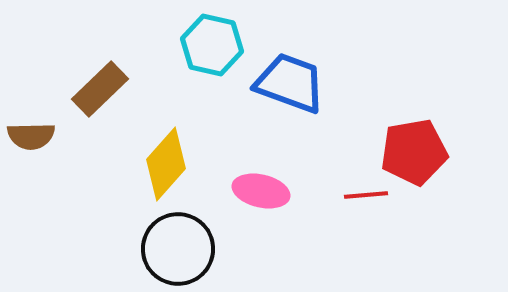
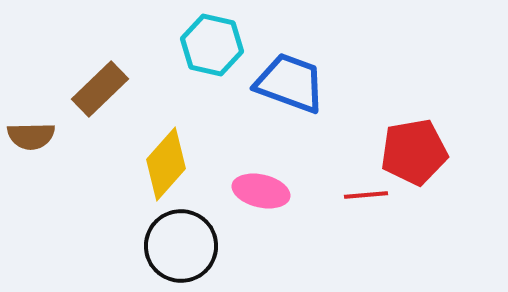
black circle: moved 3 px right, 3 px up
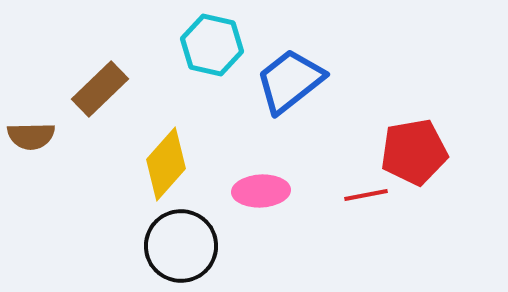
blue trapezoid: moved 2 px up; rotated 58 degrees counterclockwise
pink ellipse: rotated 16 degrees counterclockwise
red line: rotated 6 degrees counterclockwise
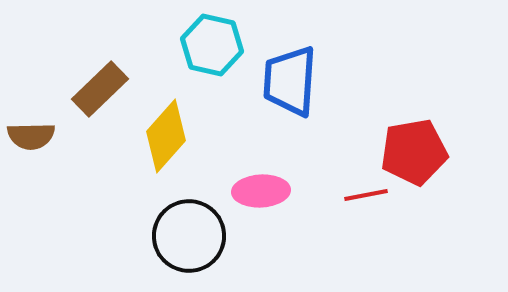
blue trapezoid: rotated 48 degrees counterclockwise
yellow diamond: moved 28 px up
black circle: moved 8 px right, 10 px up
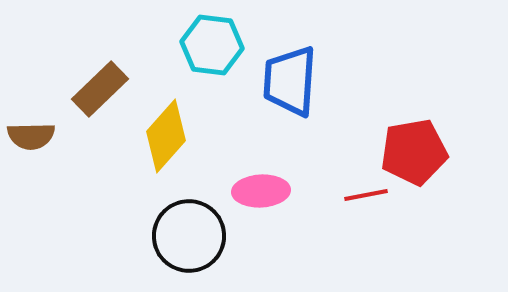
cyan hexagon: rotated 6 degrees counterclockwise
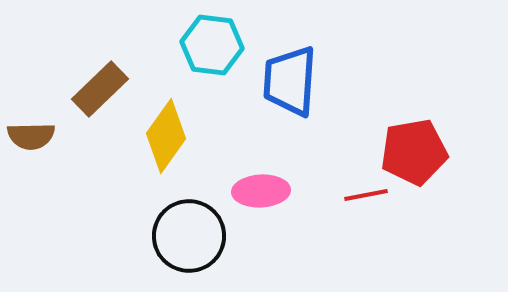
yellow diamond: rotated 6 degrees counterclockwise
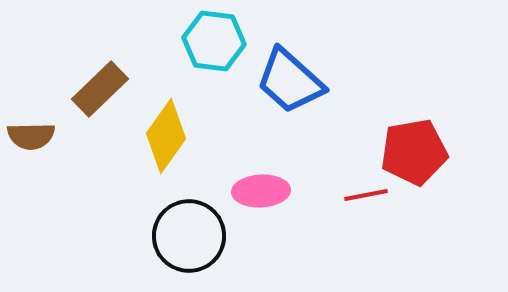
cyan hexagon: moved 2 px right, 4 px up
blue trapezoid: rotated 52 degrees counterclockwise
